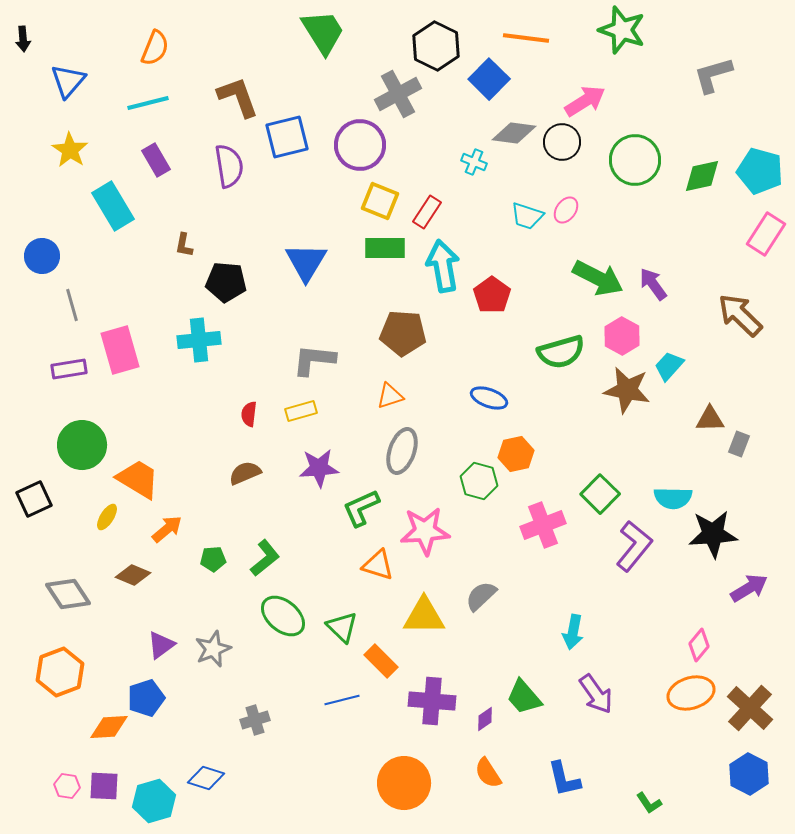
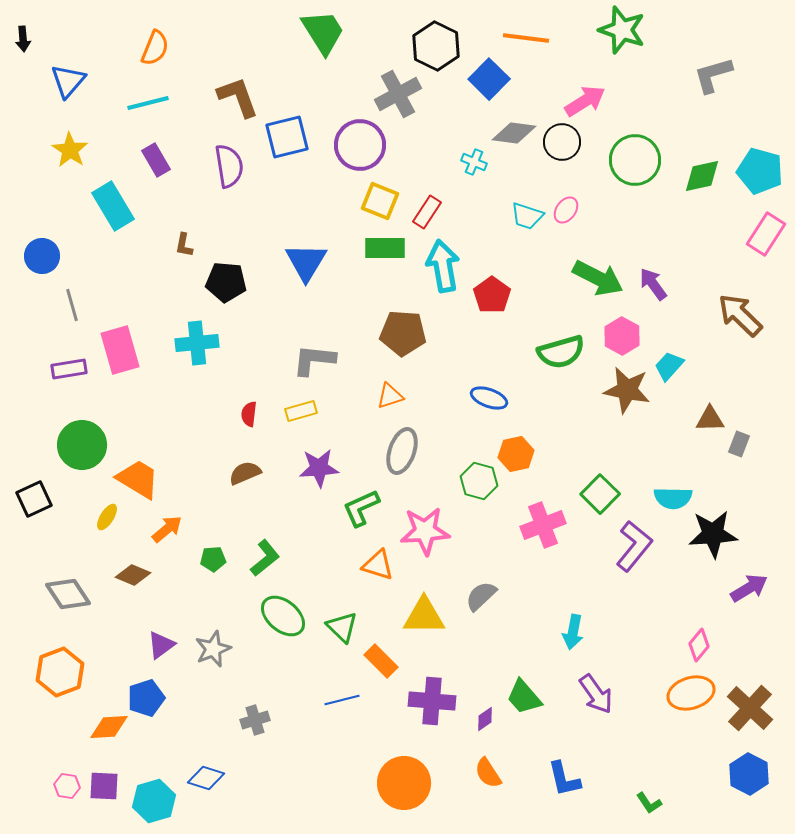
cyan cross at (199, 340): moved 2 px left, 3 px down
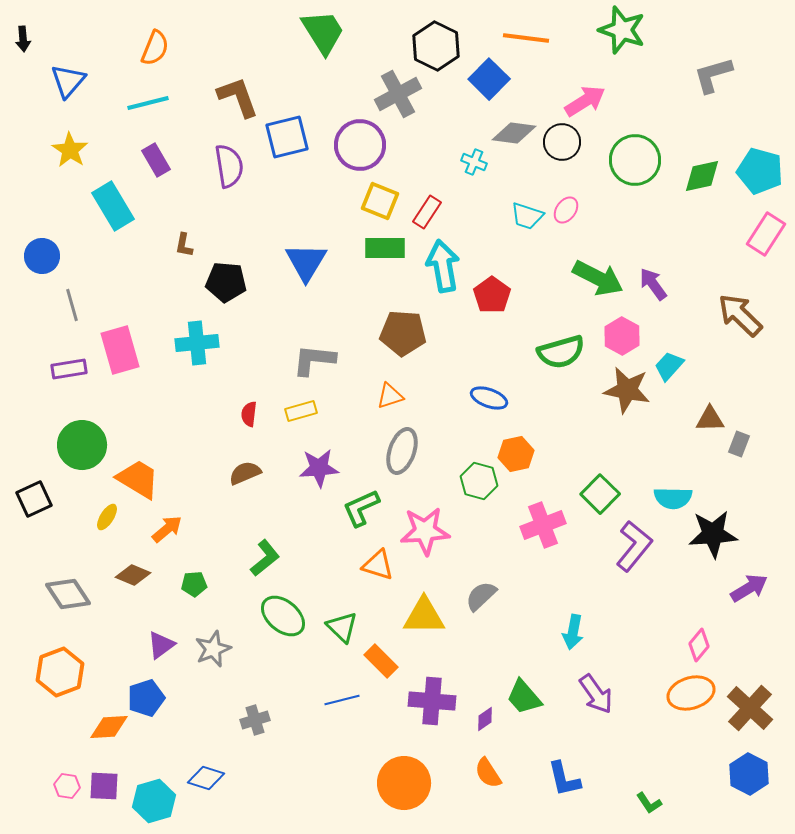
green pentagon at (213, 559): moved 19 px left, 25 px down
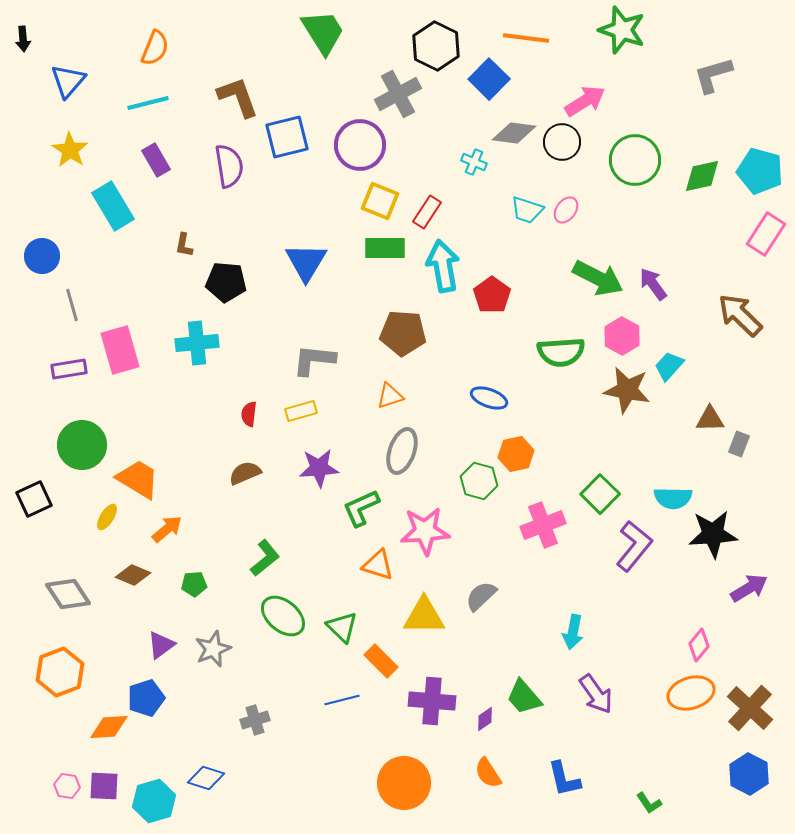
cyan trapezoid at (527, 216): moved 6 px up
green semicircle at (561, 352): rotated 12 degrees clockwise
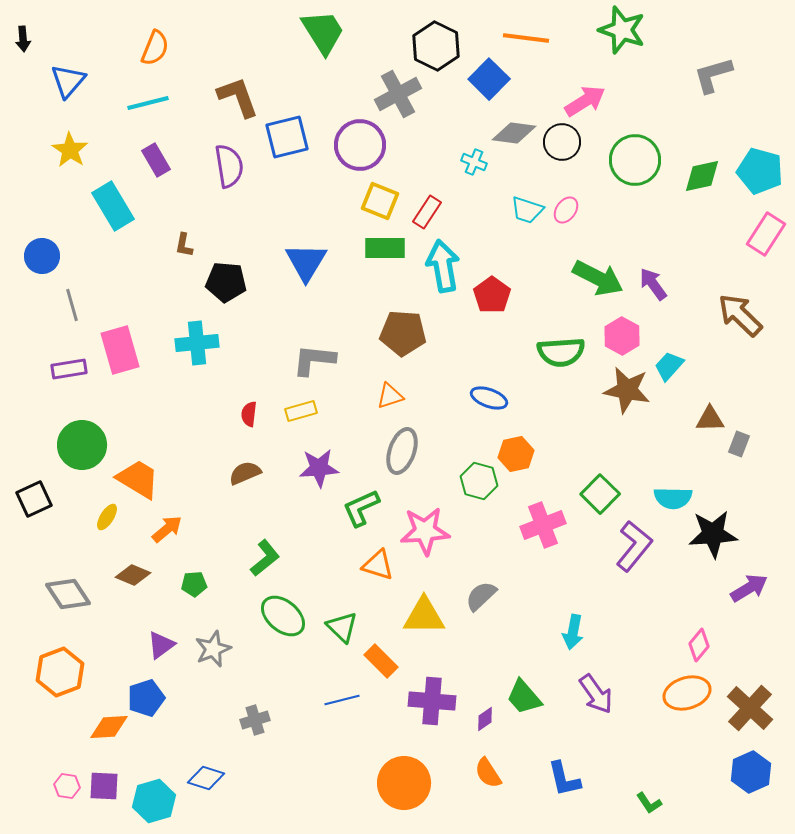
orange ellipse at (691, 693): moved 4 px left
blue hexagon at (749, 774): moved 2 px right, 2 px up; rotated 9 degrees clockwise
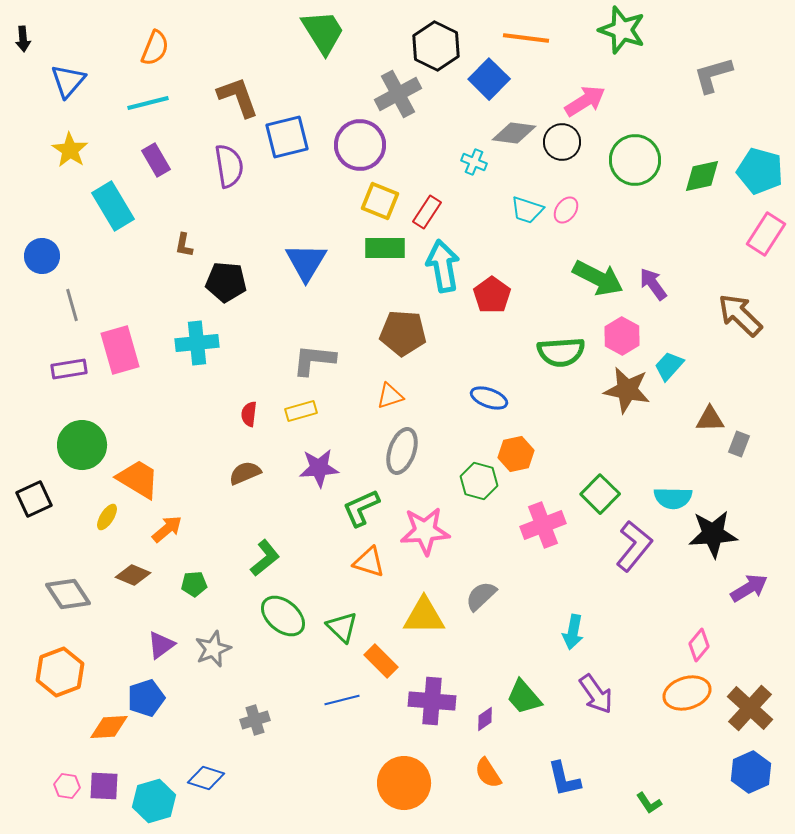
orange triangle at (378, 565): moved 9 px left, 3 px up
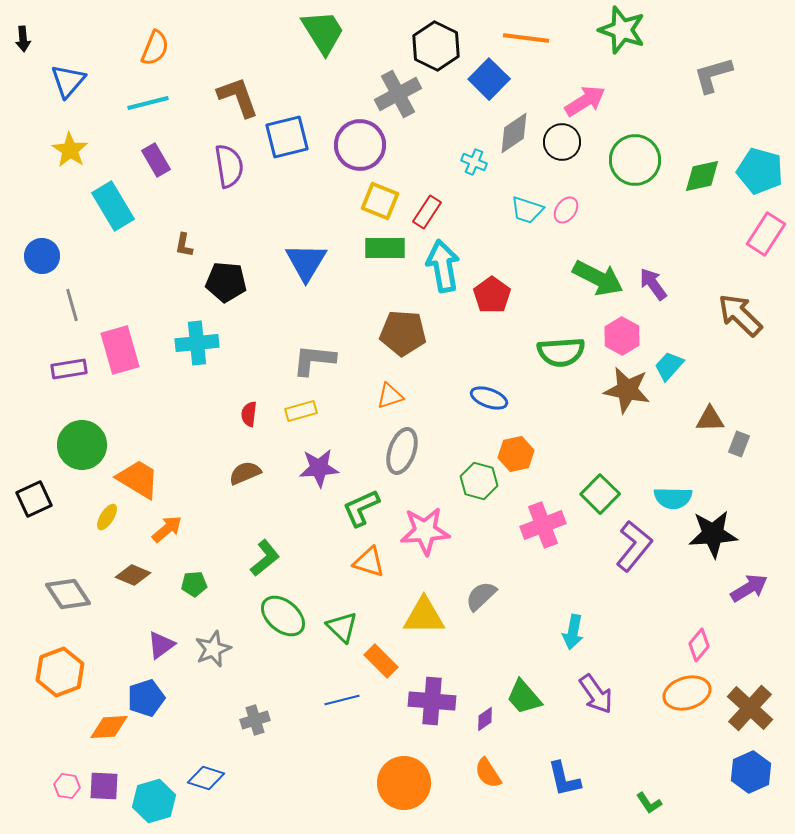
gray diamond at (514, 133): rotated 42 degrees counterclockwise
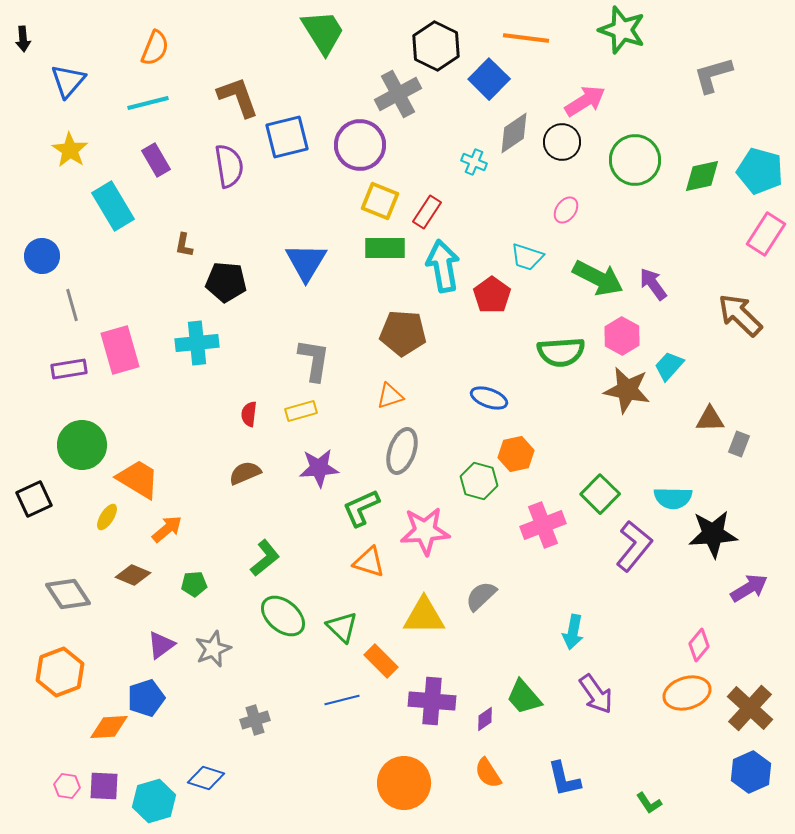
cyan trapezoid at (527, 210): moved 47 px down
gray L-shape at (314, 360): rotated 93 degrees clockwise
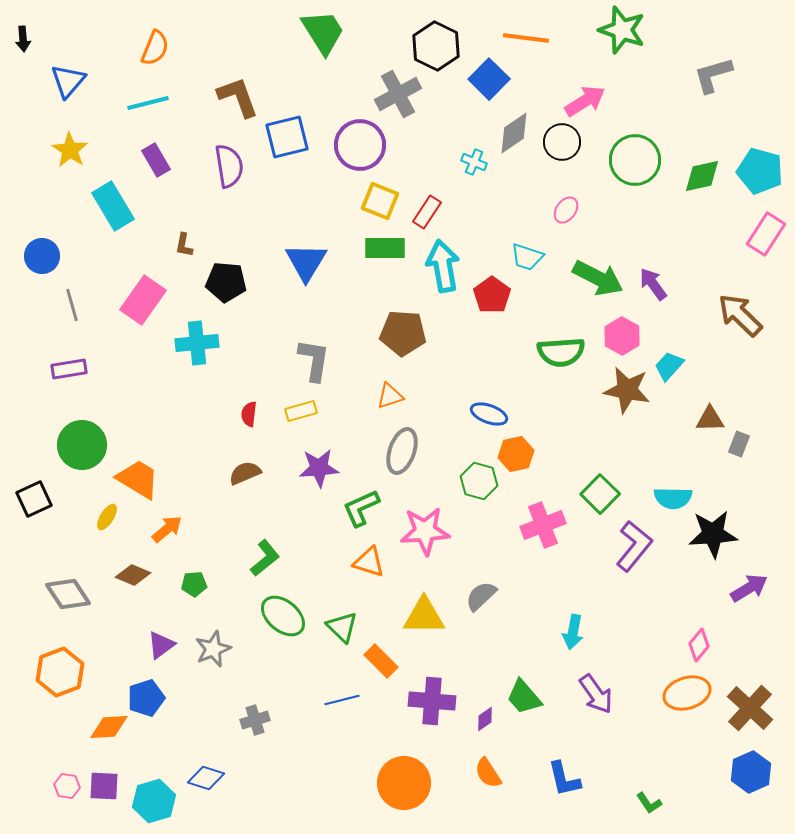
pink rectangle at (120, 350): moved 23 px right, 50 px up; rotated 51 degrees clockwise
blue ellipse at (489, 398): moved 16 px down
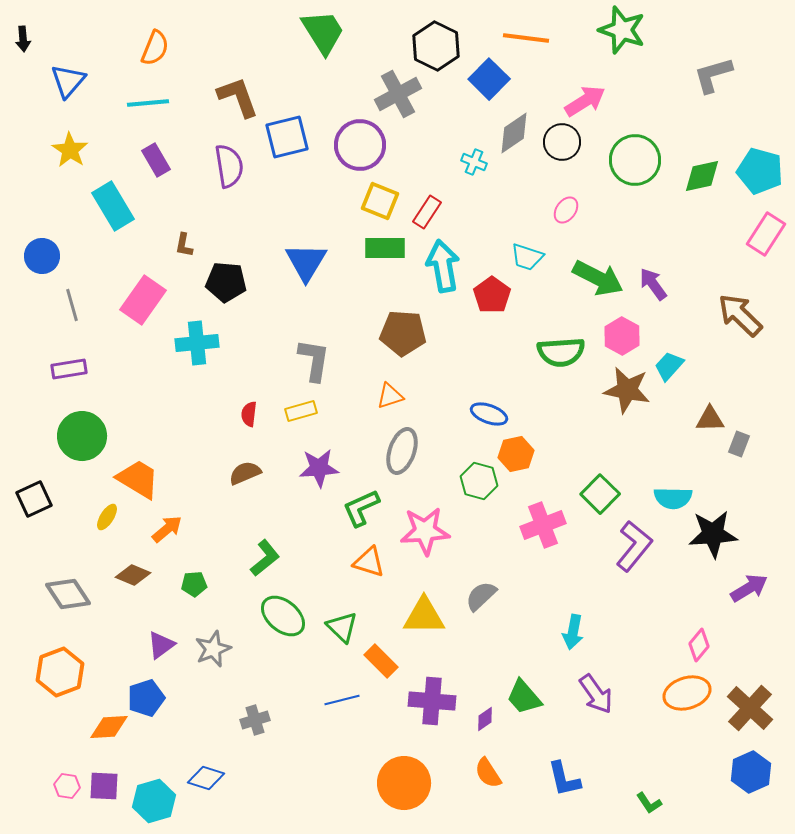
cyan line at (148, 103): rotated 9 degrees clockwise
green circle at (82, 445): moved 9 px up
